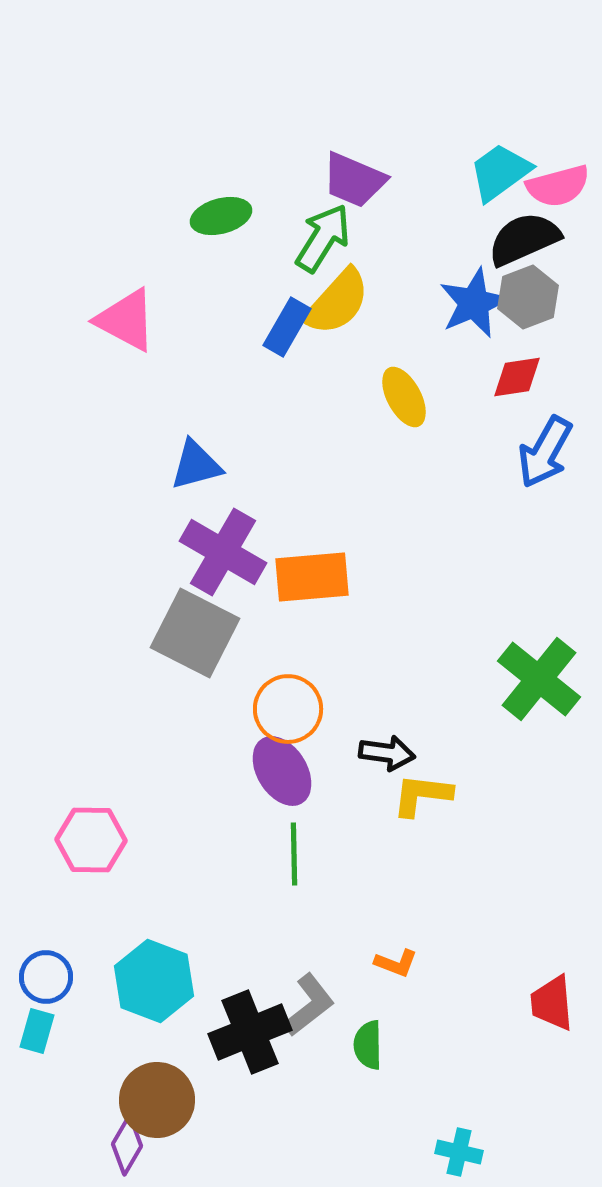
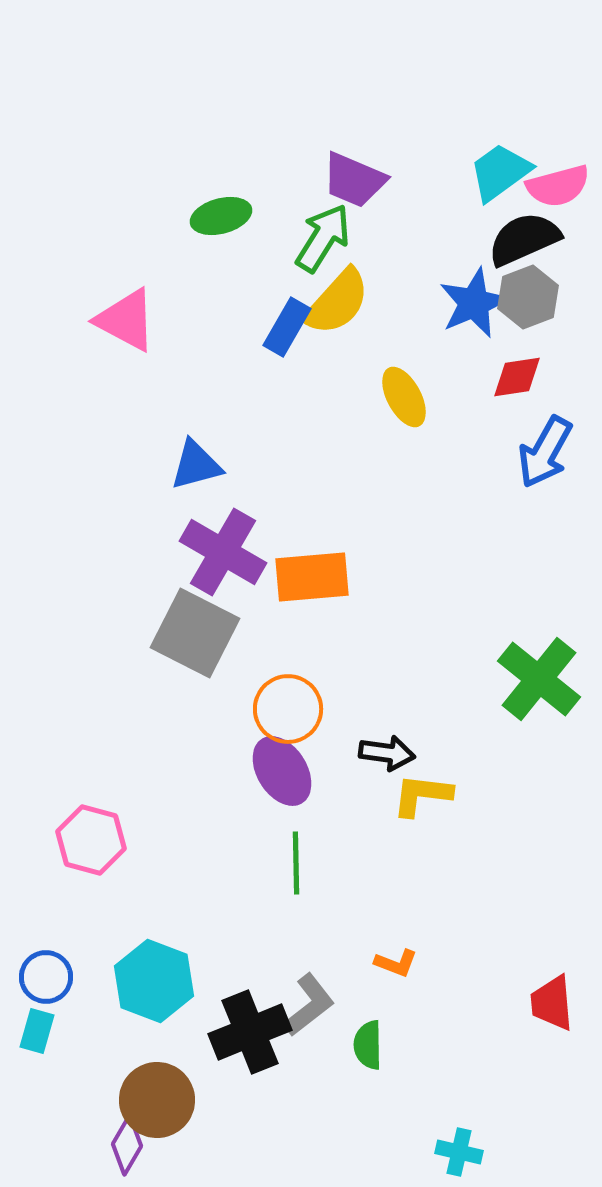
pink hexagon: rotated 14 degrees clockwise
green line: moved 2 px right, 9 px down
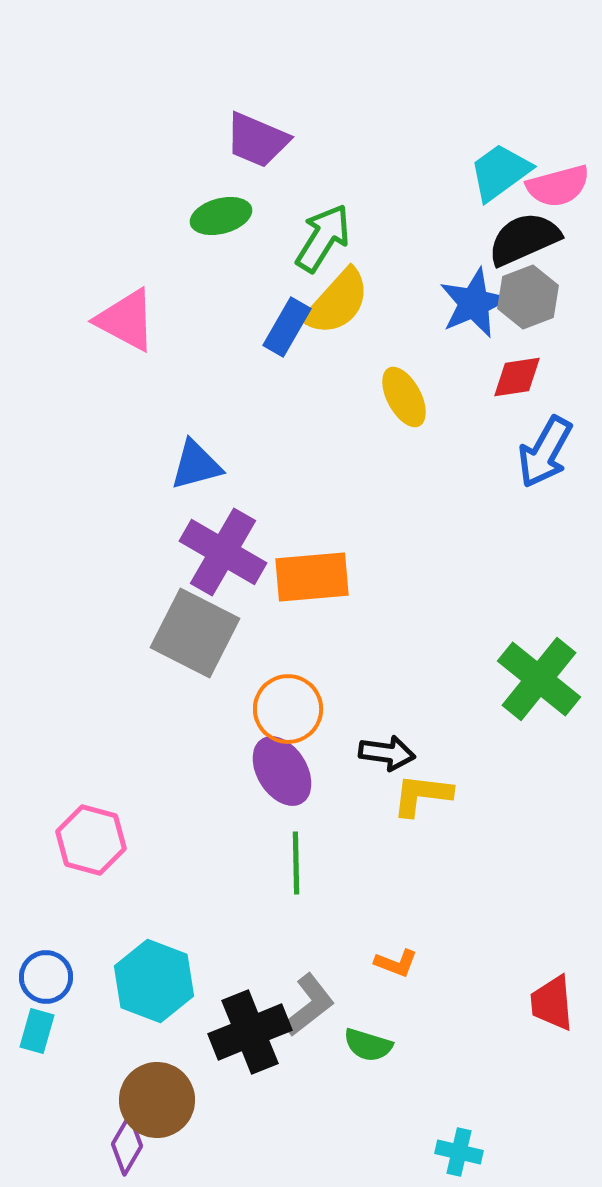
purple trapezoid: moved 97 px left, 40 px up
green semicircle: rotated 72 degrees counterclockwise
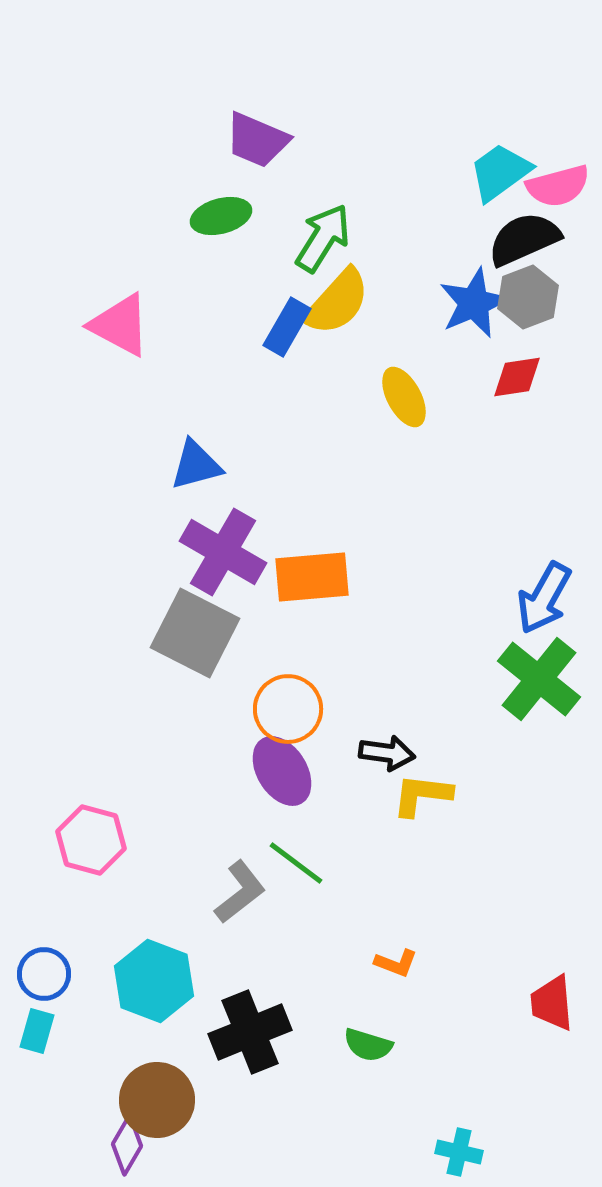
pink triangle: moved 6 px left, 5 px down
blue arrow: moved 1 px left, 146 px down
green line: rotated 52 degrees counterclockwise
blue circle: moved 2 px left, 3 px up
gray L-shape: moved 69 px left, 113 px up
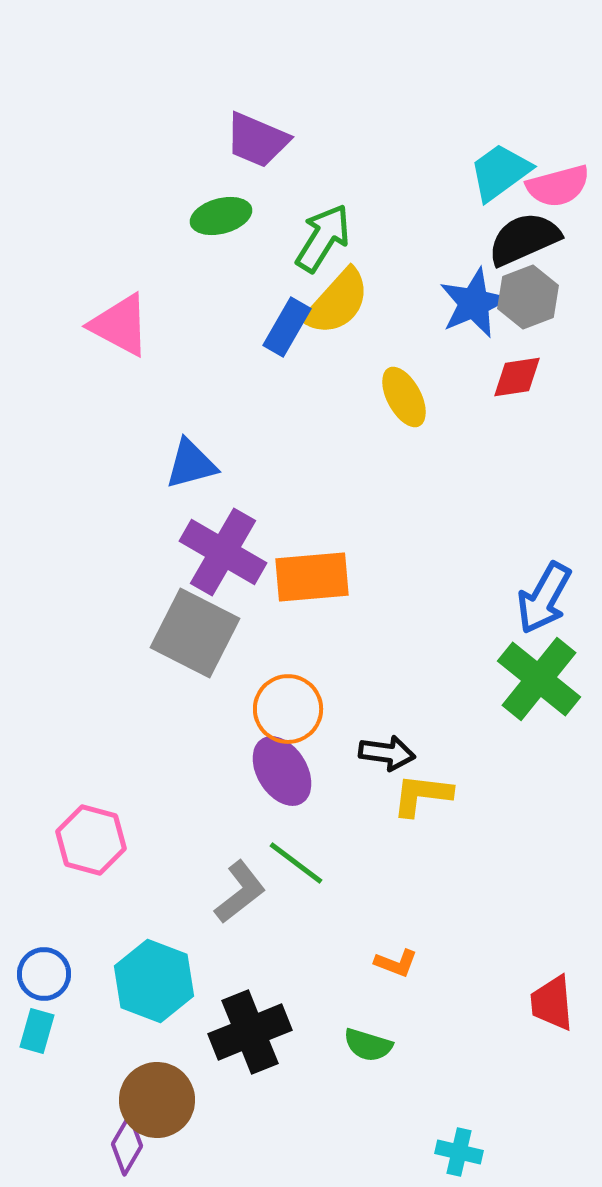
blue triangle: moved 5 px left, 1 px up
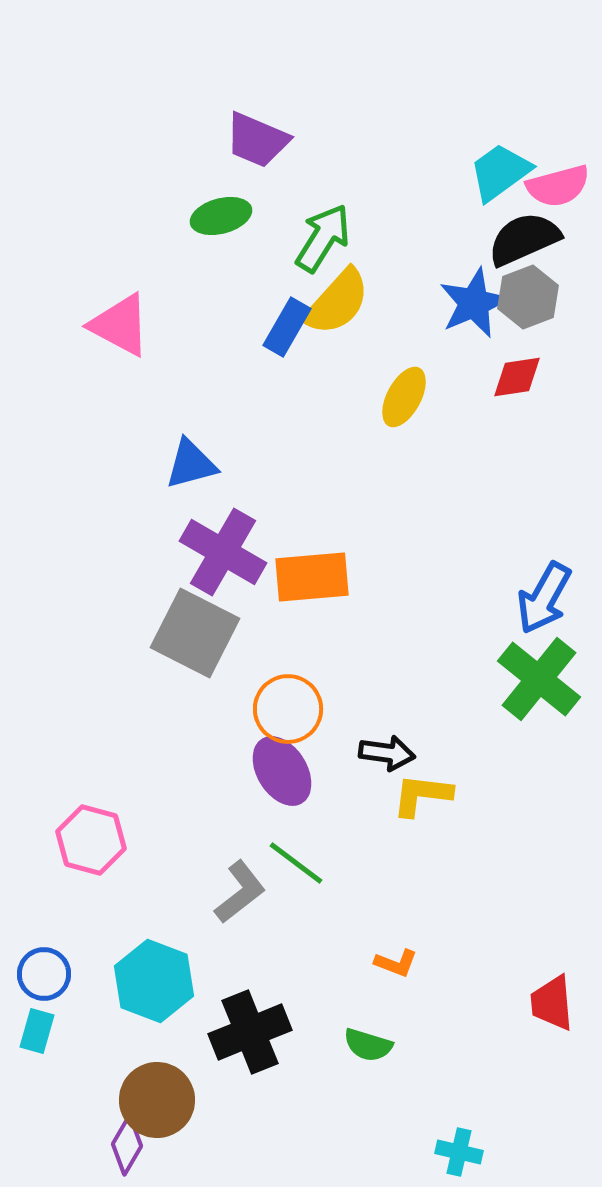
yellow ellipse: rotated 56 degrees clockwise
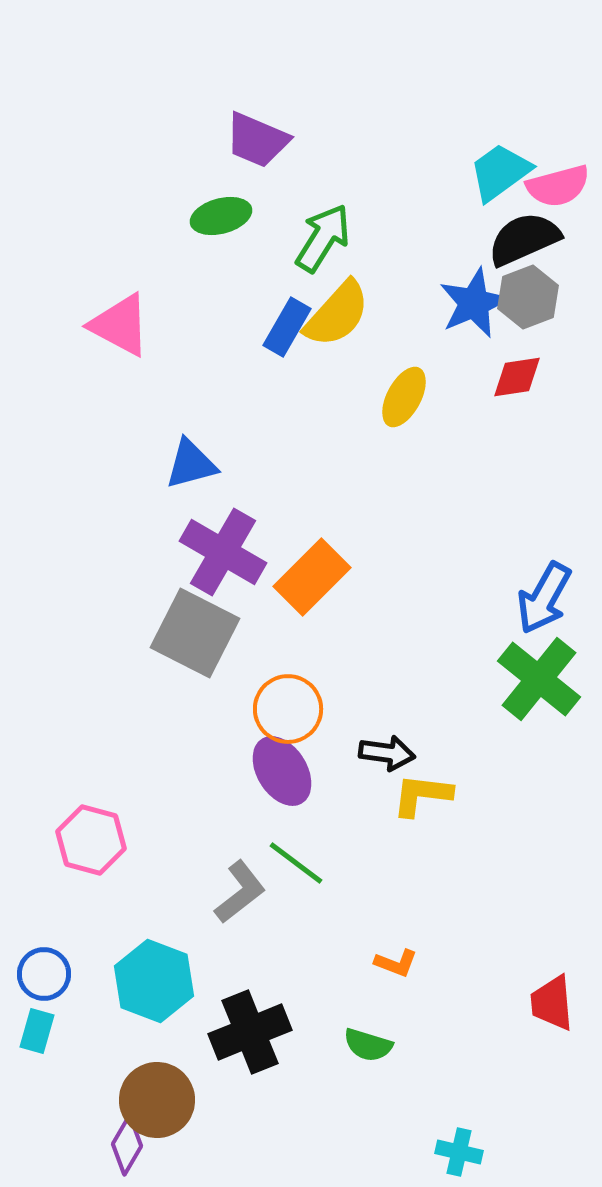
yellow semicircle: moved 12 px down
orange rectangle: rotated 40 degrees counterclockwise
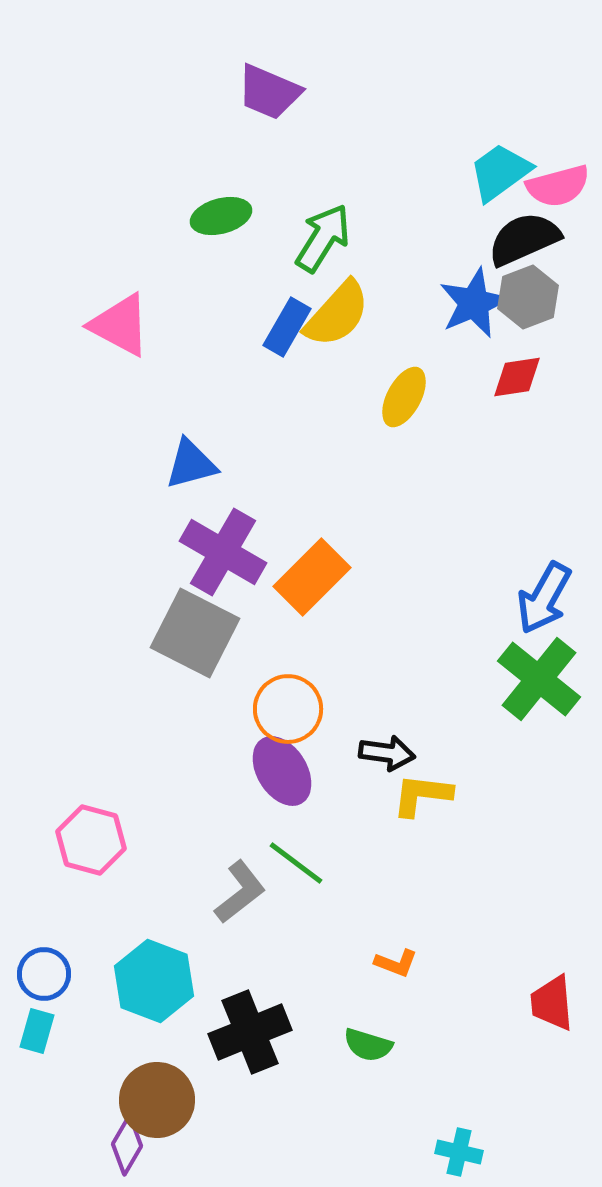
purple trapezoid: moved 12 px right, 48 px up
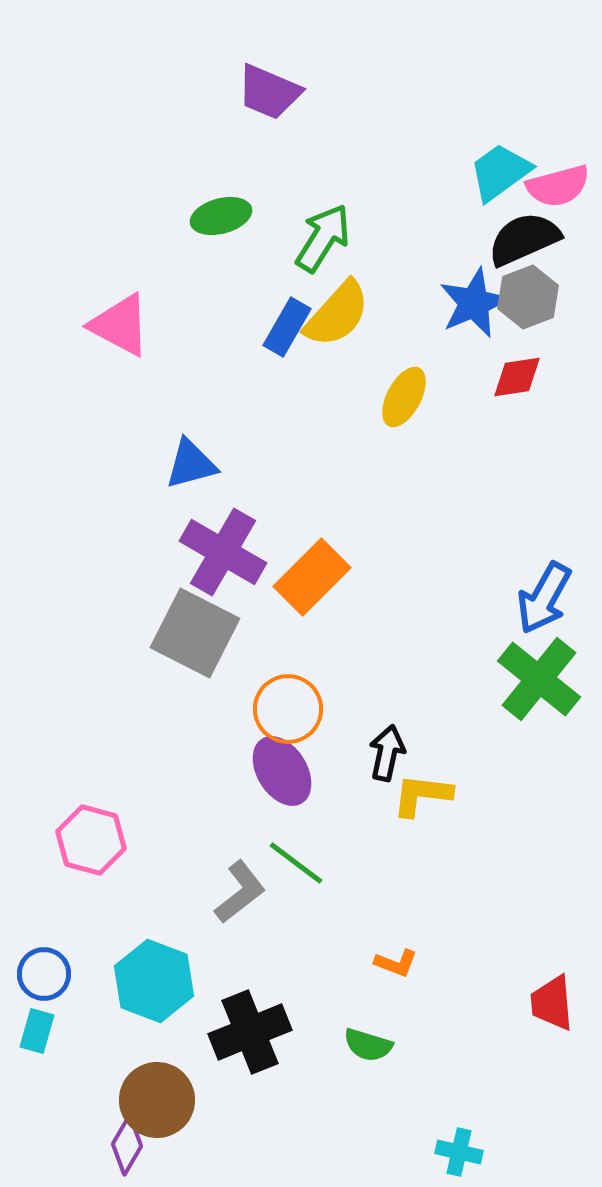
black arrow: rotated 86 degrees counterclockwise
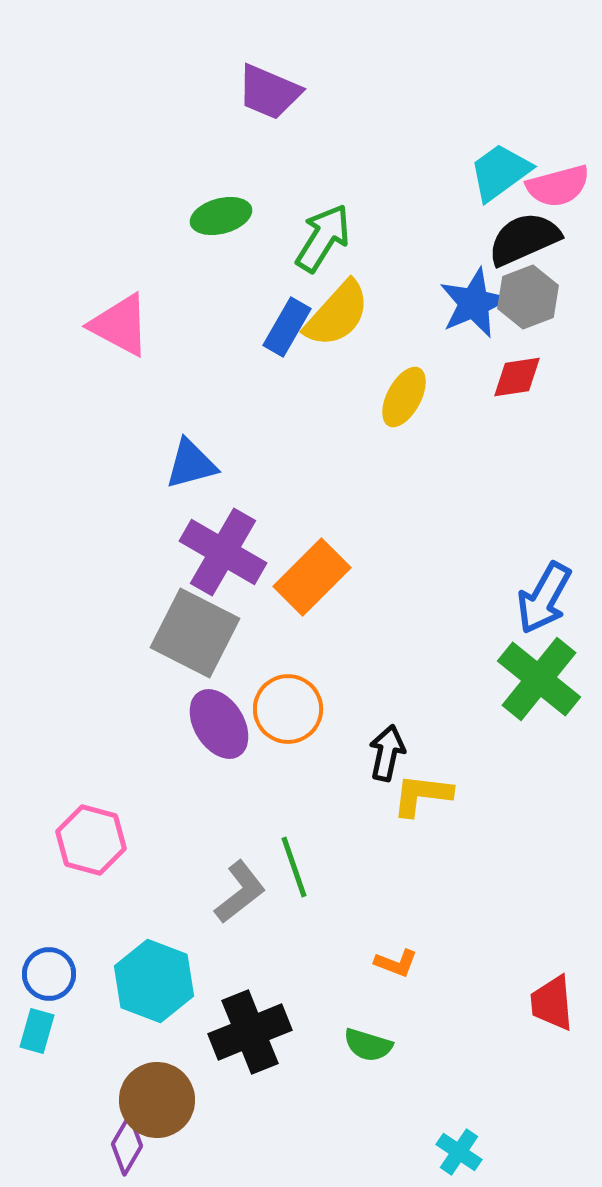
purple ellipse: moved 63 px left, 47 px up
green line: moved 2 px left, 4 px down; rotated 34 degrees clockwise
blue circle: moved 5 px right
cyan cross: rotated 21 degrees clockwise
